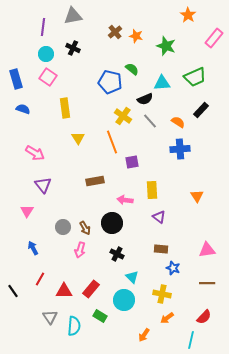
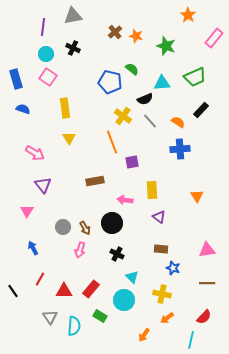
yellow triangle at (78, 138): moved 9 px left
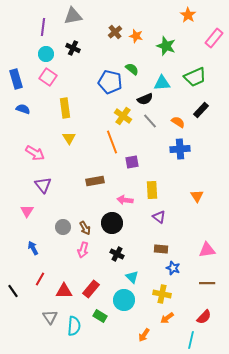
pink arrow at (80, 250): moved 3 px right
